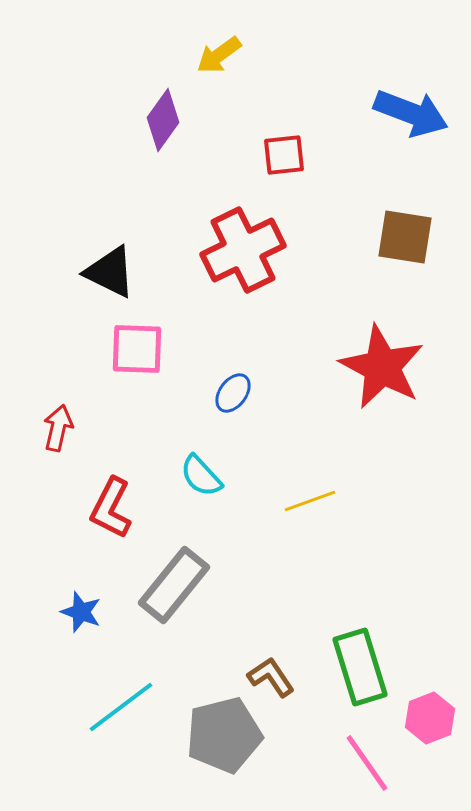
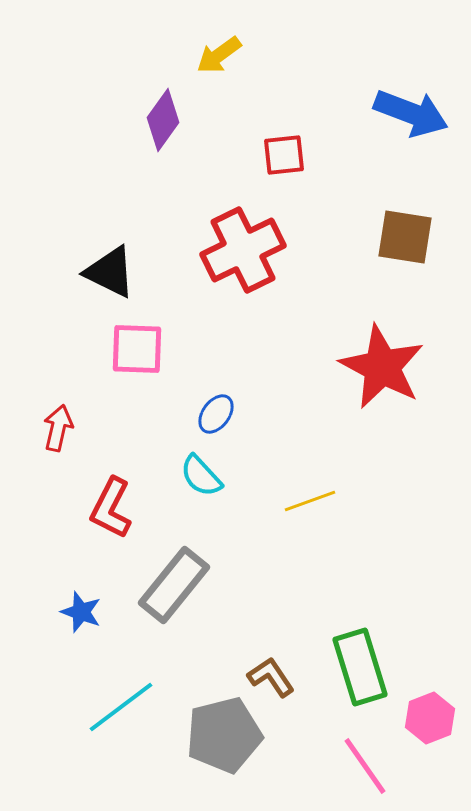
blue ellipse: moved 17 px left, 21 px down
pink line: moved 2 px left, 3 px down
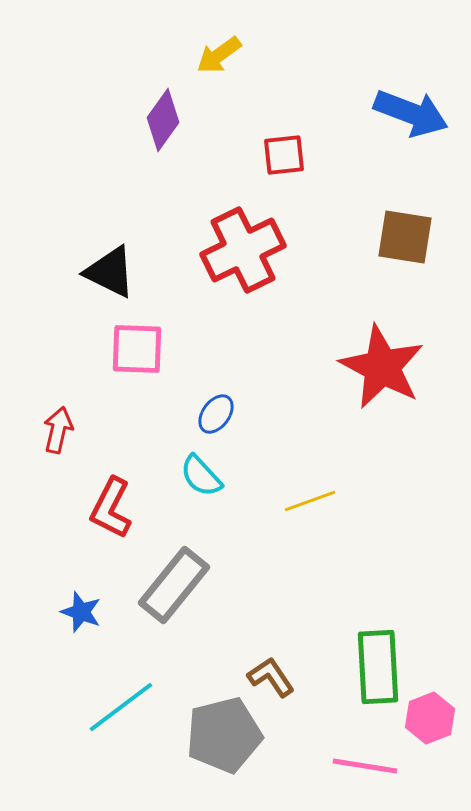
red arrow: moved 2 px down
green rectangle: moved 18 px right; rotated 14 degrees clockwise
pink line: rotated 46 degrees counterclockwise
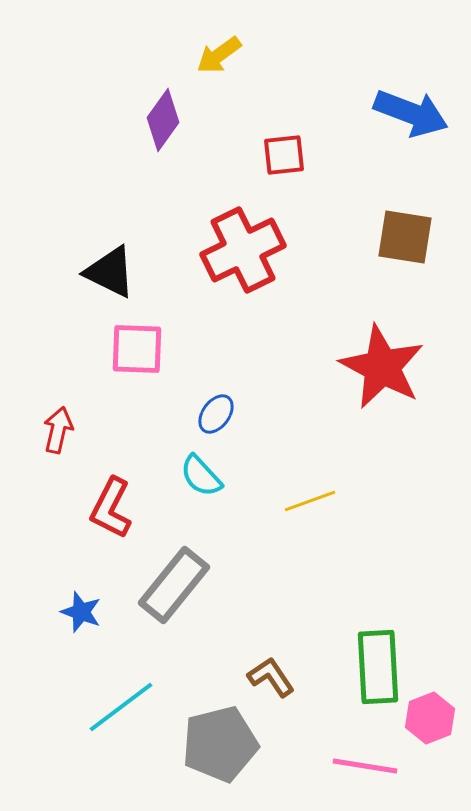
gray pentagon: moved 4 px left, 9 px down
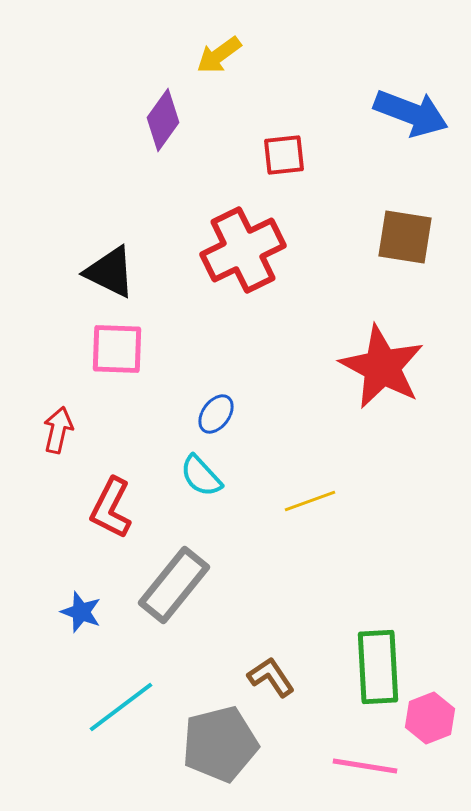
pink square: moved 20 px left
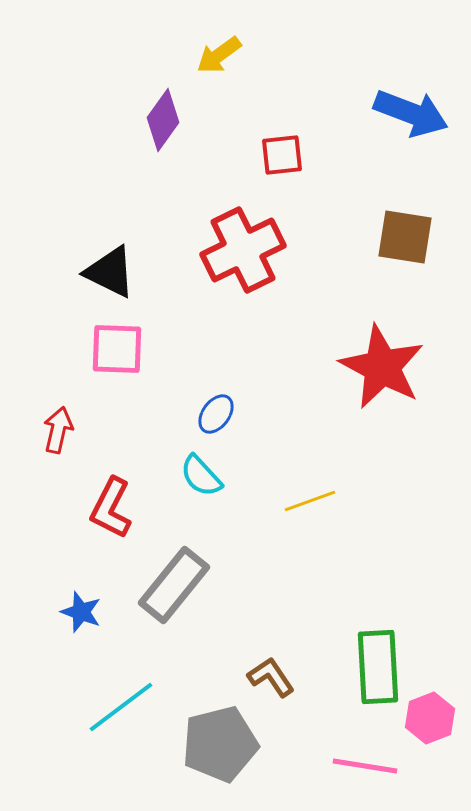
red square: moved 2 px left
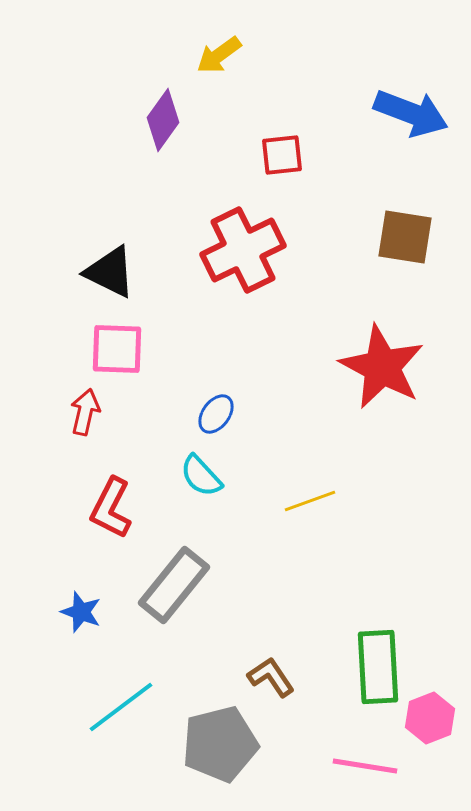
red arrow: moved 27 px right, 18 px up
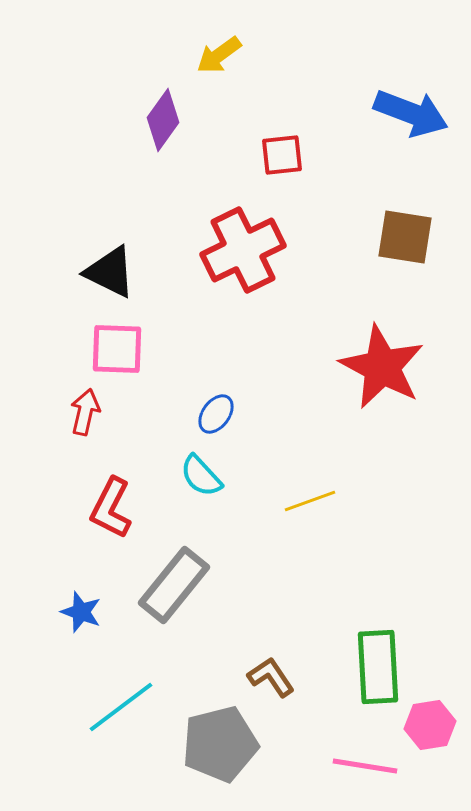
pink hexagon: moved 7 px down; rotated 12 degrees clockwise
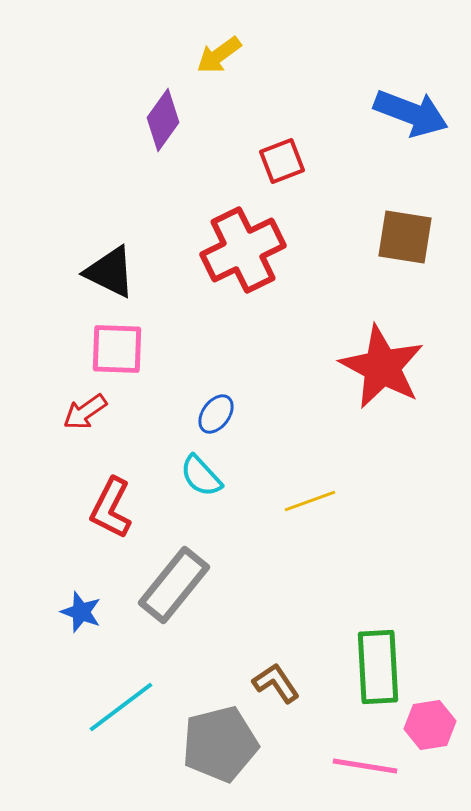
red square: moved 6 px down; rotated 15 degrees counterclockwise
red arrow: rotated 138 degrees counterclockwise
brown L-shape: moved 5 px right, 6 px down
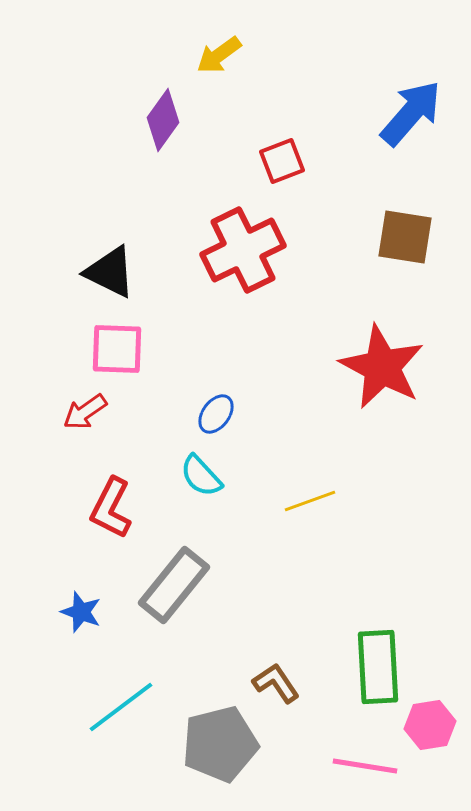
blue arrow: rotated 70 degrees counterclockwise
